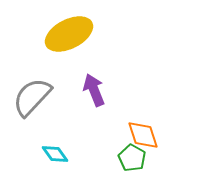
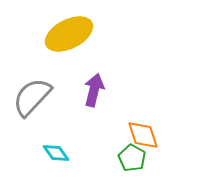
purple arrow: rotated 36 degrees clockwise
cyan diamond: moved 1 px right, 1 px up
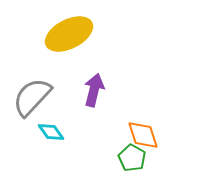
cyan diamond: moved 5 px left, 21 px up
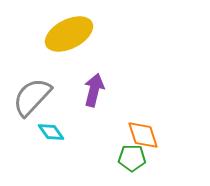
green pentagon: rotated 28 degrees counterclockwise
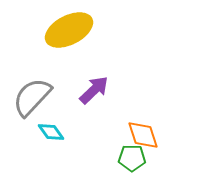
yellow ellipse: moved 4 px up
purple arrow: rotated 32 degrees clockwise
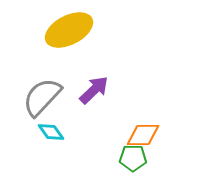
gray semicircle: moved 10 px right
orange diamond: rotated 72 degrees counterclockwise
green pentagon: moved 1 px right
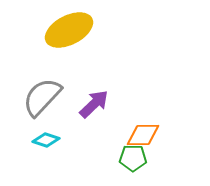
purple arrow: moved 14 px down
cyan diamond: moved 5 px left, 8 px down; rotated 36 degrees counterclockwise
